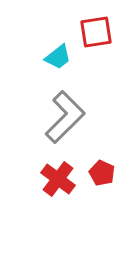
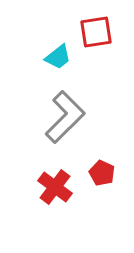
red cross: moved 3 px left, 8 px down
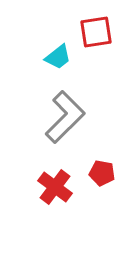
red pentagon: rotated 15 degrees counterclockwise
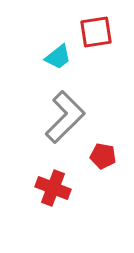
red pentagon: moved 1 px right, 17 px up
red cross: moved 2 px left, 1 px down; rotated 16 degrees counterclockwise
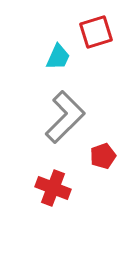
red square: rotated 8 degrees counterclockwise
cyan trapezoid: rotated 28 degrees counterclockwise
red pentagon: rotated 30 degrees counterclockwise
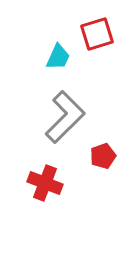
red square: moved 1 px right, 2 px down
red cross: moved 8 px left, 5 px up
